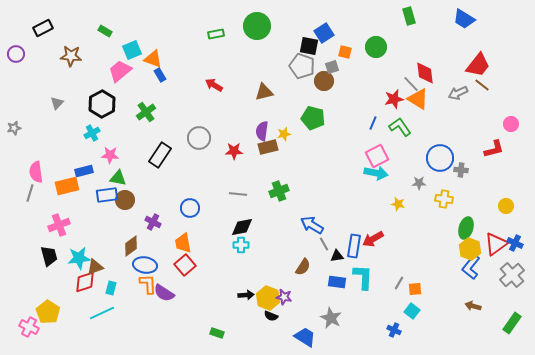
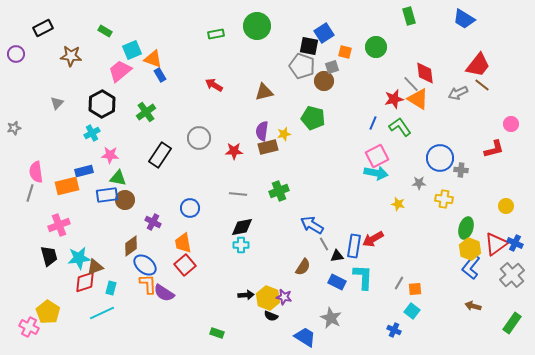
blue ellipse at (145, 265): rotated 30 degrees clockwise
blue rectangle at (337, 282): rotated 18 degrees clockwise
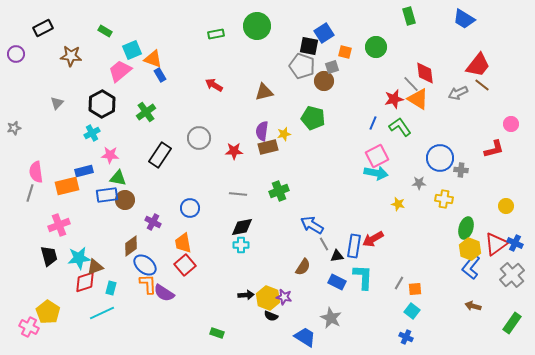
blue cross at (394, 330): moved 12 px right, 7 px down
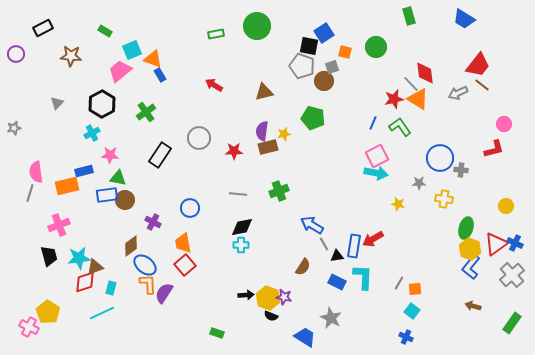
pink circle at (511, 124): moved 7 px left
purple semicircle at (164, 293): rotated 90 degrees clockwise
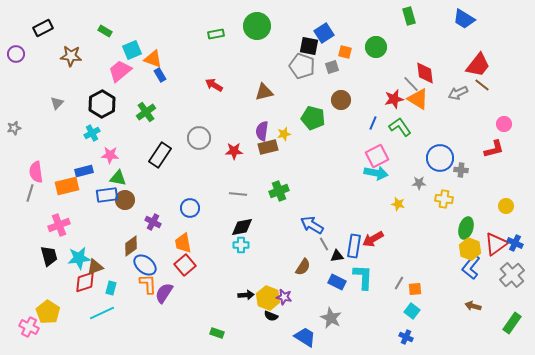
brown circle at (324, 81): moved 17 px right, 19 px down
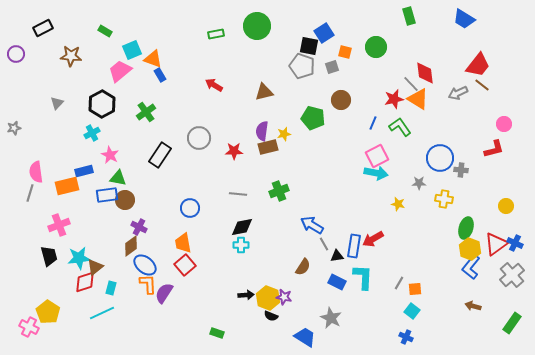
pink star at (110, 155): rotated 24 degrees clockwise
purple cross at (153, 222): moved 14 px left, 5 px down
brown triangle at (95, 267): rotated 18 degrees counterclockwise
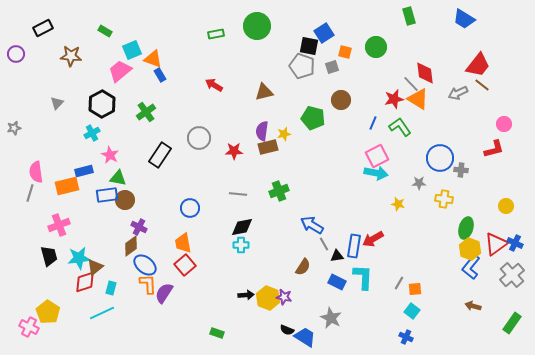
black semicircle at (271, 316): moved 16 px right, 14 px down
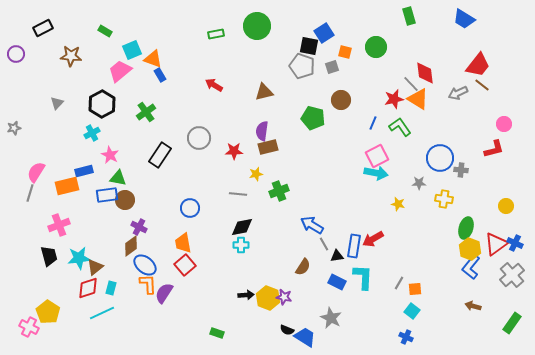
yellow star at (284, 134): moved 28 px left, 40 px down
pink semicircle at (36, 172): rotated 40 degrees clockwise
red diamond at (85, 282): moved 3 px right, 6 px down
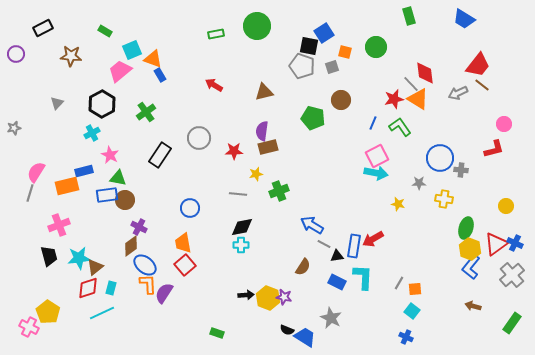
gray line at (324, 244): rotated 32 degrees counterclockwise
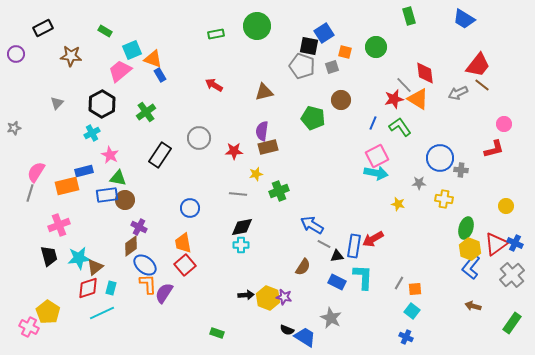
gray line at (411, 84): moved 7 px left, 1 px down
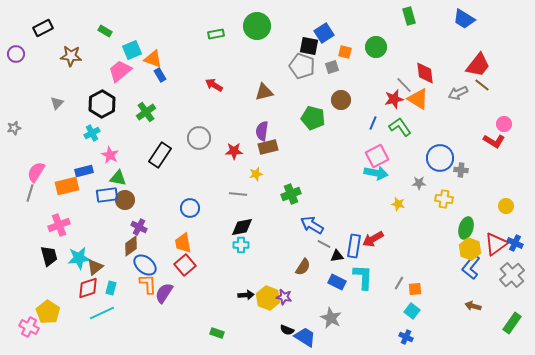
red L-shape at (494, 149): moved 8 px up; rotated 45 degrees clockwise
green cross at (279, 191): moved 12 px right, 3 px down
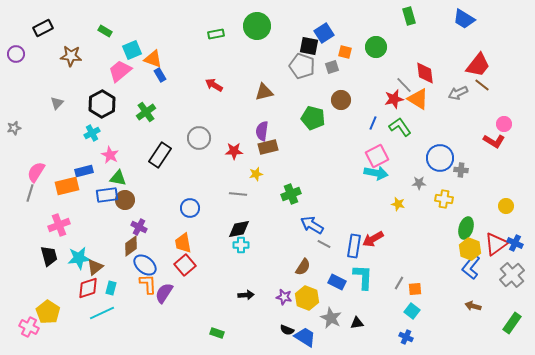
black diamond at (242, 227): moved 3 px left, 2 px down
black triangle at (337, 256): moved 20 px right, 67 px down
yellow hexagon at (268, 298): moved 39 px right
